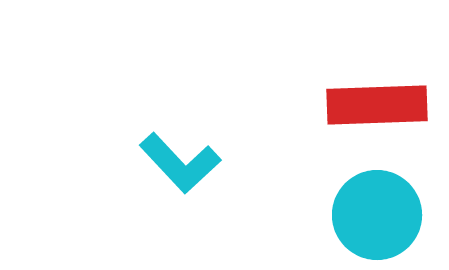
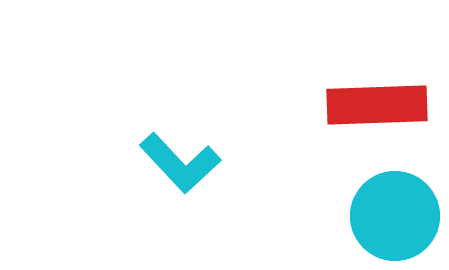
cyan circle: moved 18 px right, 1 px down
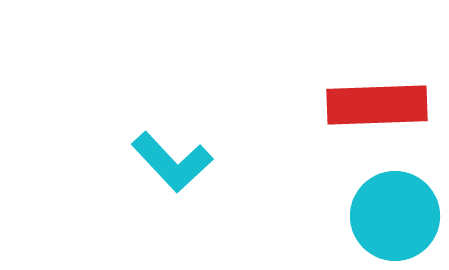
cyan L-shape: moved 8 px left, 1 px up
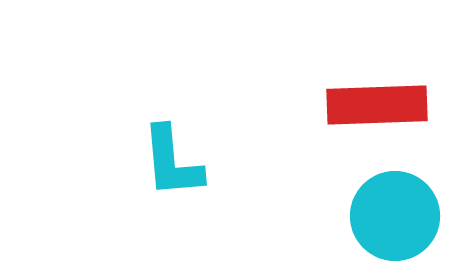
cyan L-shape: rotated 38 degrees clockwise
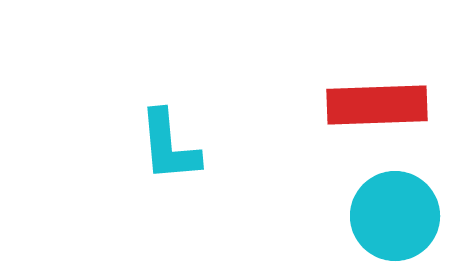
cyan L-shape: moved 3 px left, 16 px up
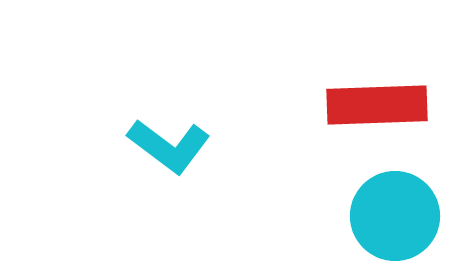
cyan L-shape: rotated 48 degrees counterclockwise
